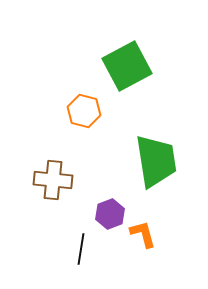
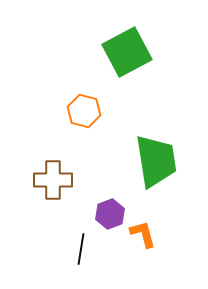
green square: moved 14 px up
brown cross: rotated 6 degrees counterclockwise
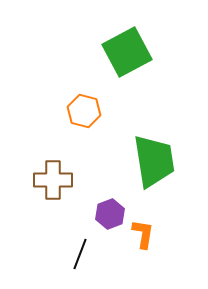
green trapezoid: moved 2 px left
orange L-shape: rotated 24 degrees clockwise
black line: moved 1 px left, 5 px down; rotated 12 degrees clockwise
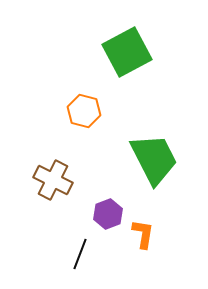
green trapezoid: moved 2 px up; rotated 18 degrees counterclockwise
brown cross: rotated 27 degrees clockwise
purple hexagon: moved 2 px left
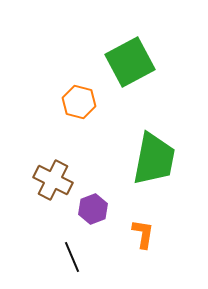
green square: moved 3 px right, 10 px down
orange hexagon: moved 5 px left, 9 px up
green trapezoid: rotated 38 degrees clockwise
purple hexagon: moved 15 px left, 5 px up
black line: moved 8 px left, 3 px down; rotated 44 degrees counterclockwise
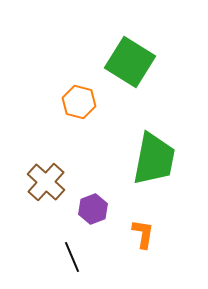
green square: rotated 30 degrees counterclockwise
brown cross: moved 7 px left, 2 px down; rotated 15 degrees clockwise
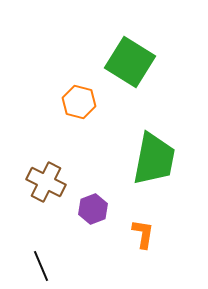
brown cross: rotated 15 degrees counterclockwise
black line: moved 31 px left, 9 px down
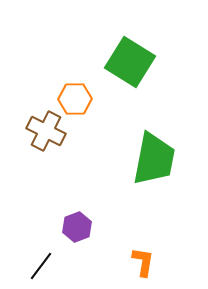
orange hexagon: moved 4 px left, 3 px up; rotated 16 degrees counterclockwise
brown cross: moved 51 px up
purple hexagon: moved 16 px left, 18 px down
orange L-shape: moved 28 px down
black line: rotated 60 degrees clockwise
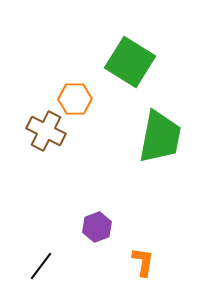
green trapezoid: moved 6 px right, 22 px up
purple hexagon: moved 20 px right
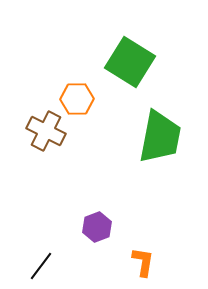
orange hexagon: moved 2 px right
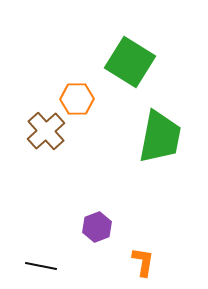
brown cross: rotated 21 degrees clockwise
black line: rotated 64 degrees clockwise
